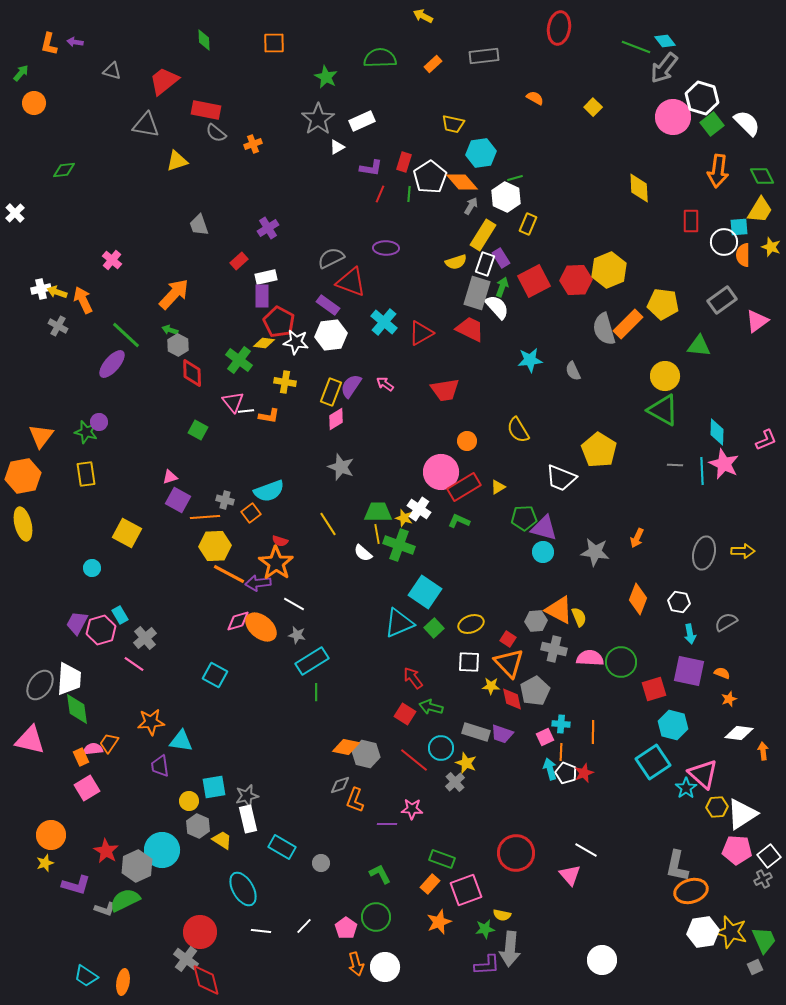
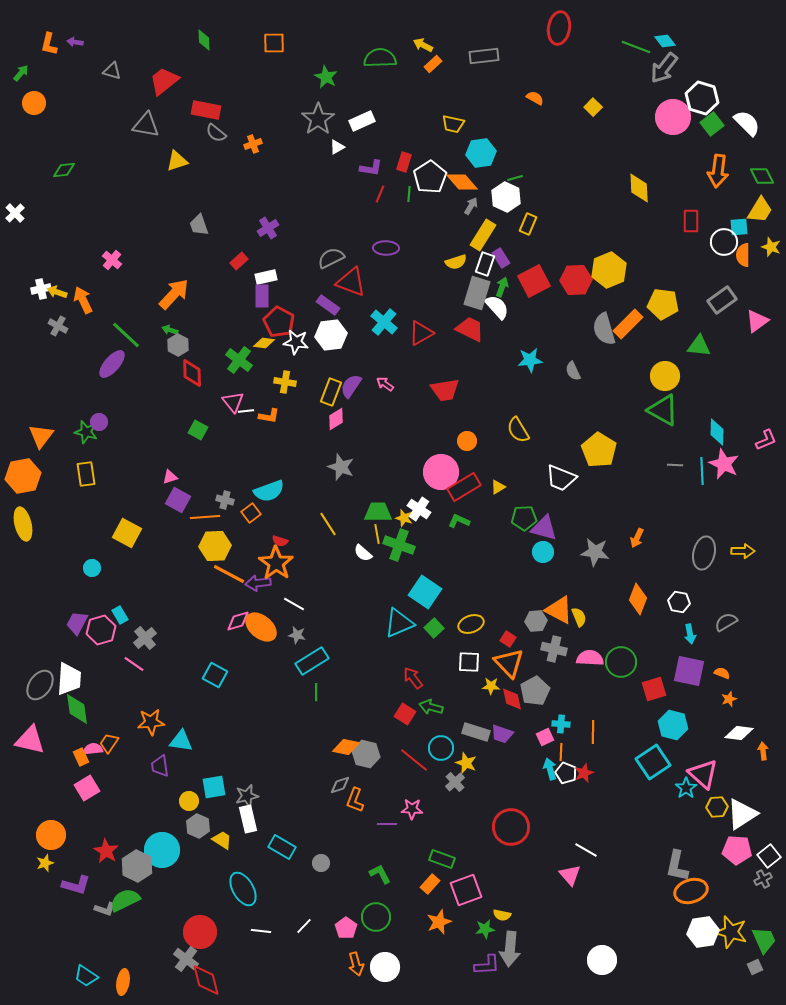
yellow arrow at (423, 16): moved 29 px down
red circle at (516, 853): moved 5 px left, 26 px up
gray hexagon at (137, 866): rotated 8 degrees counterclockwise
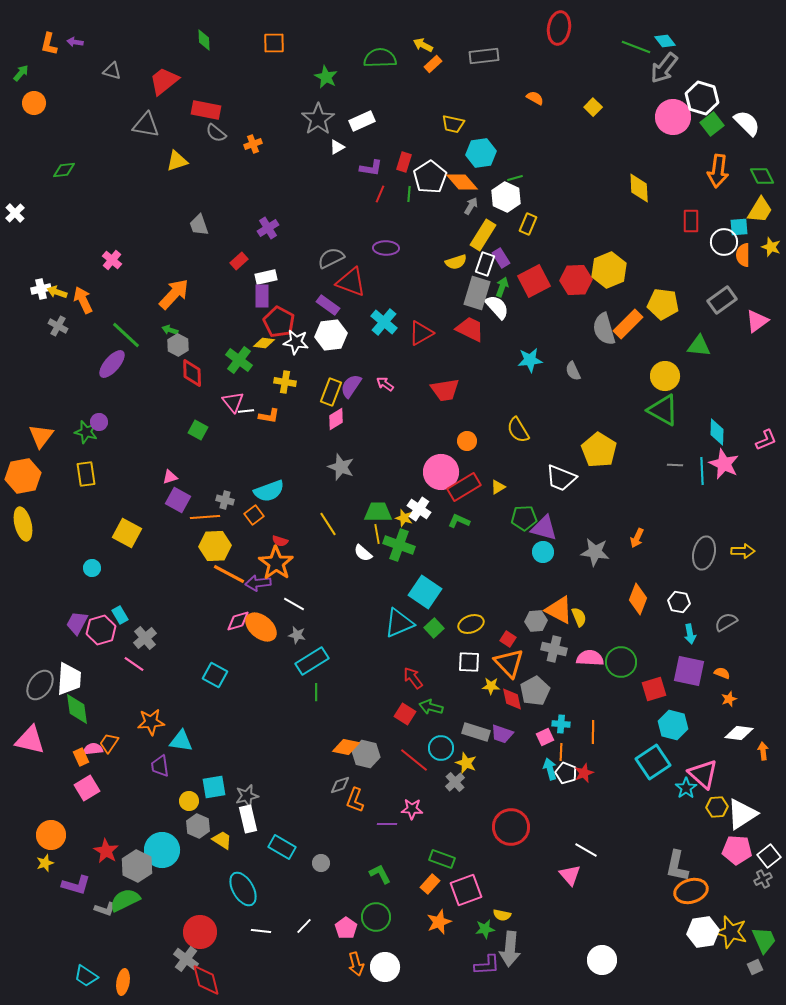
orange square at (251, 513): moved 3 px right, 2 px down
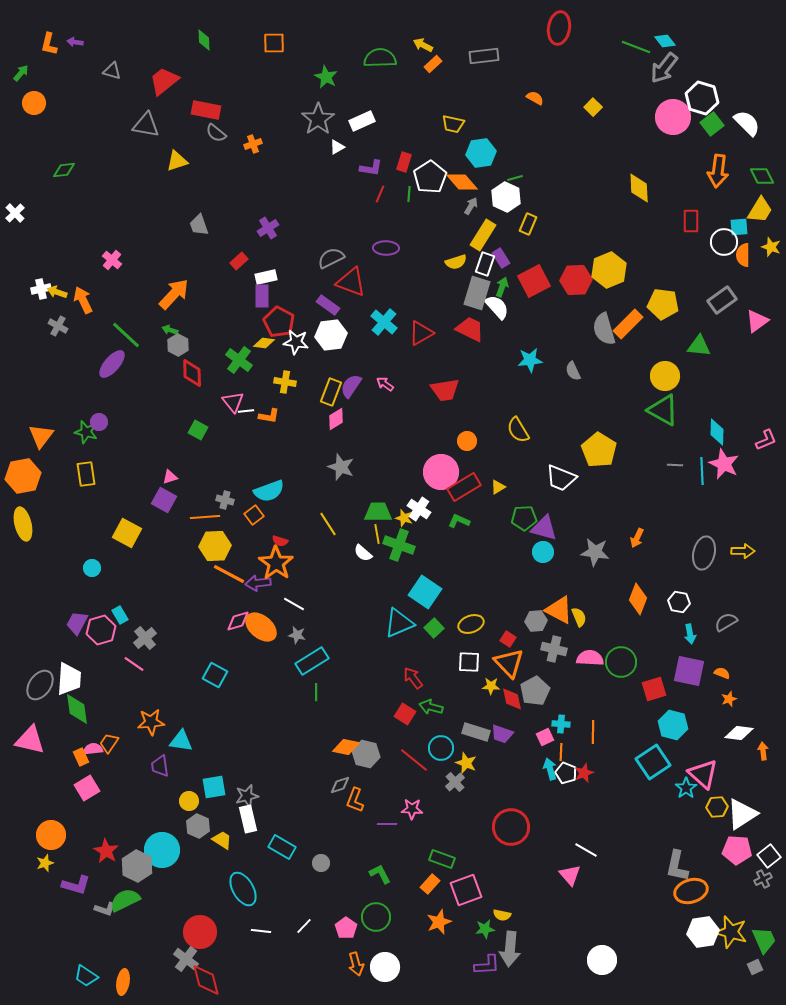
purple square at (178, 500): moved 14 px left
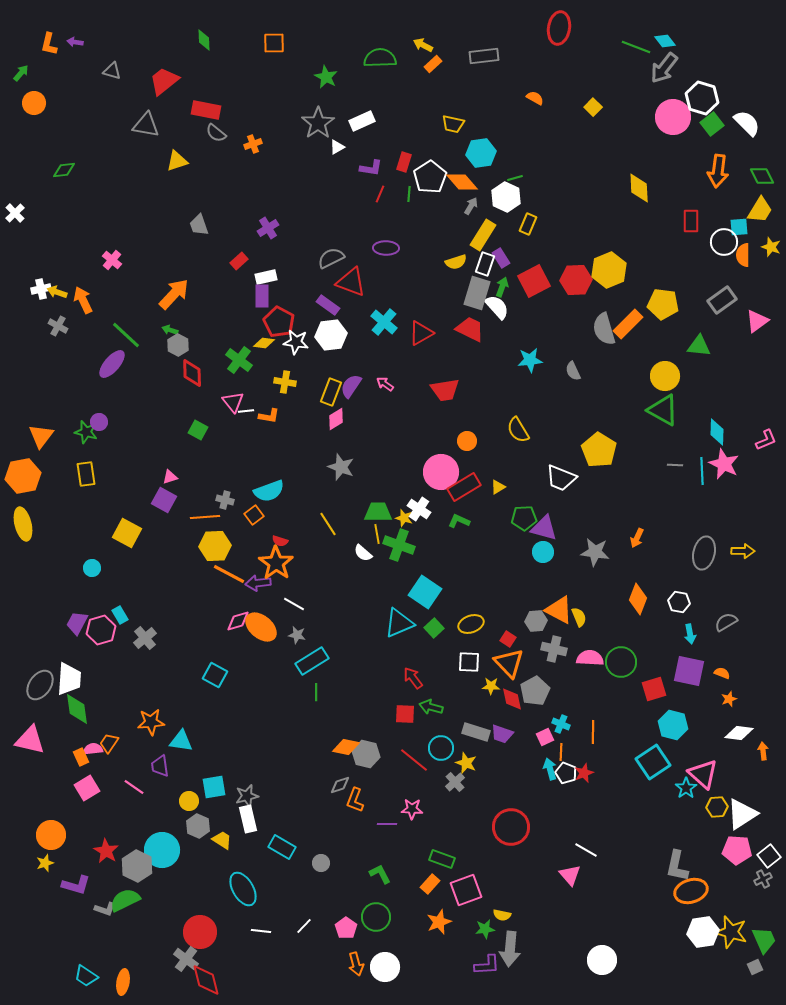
gray star at (318, 119): moved 4 px down
pink line at (134, 664): moved 123 px down
red square at (405, 714): rotated 30 degrees counterclockwise
cyan cross at (561, 724): rotated 18 degrees clockwise
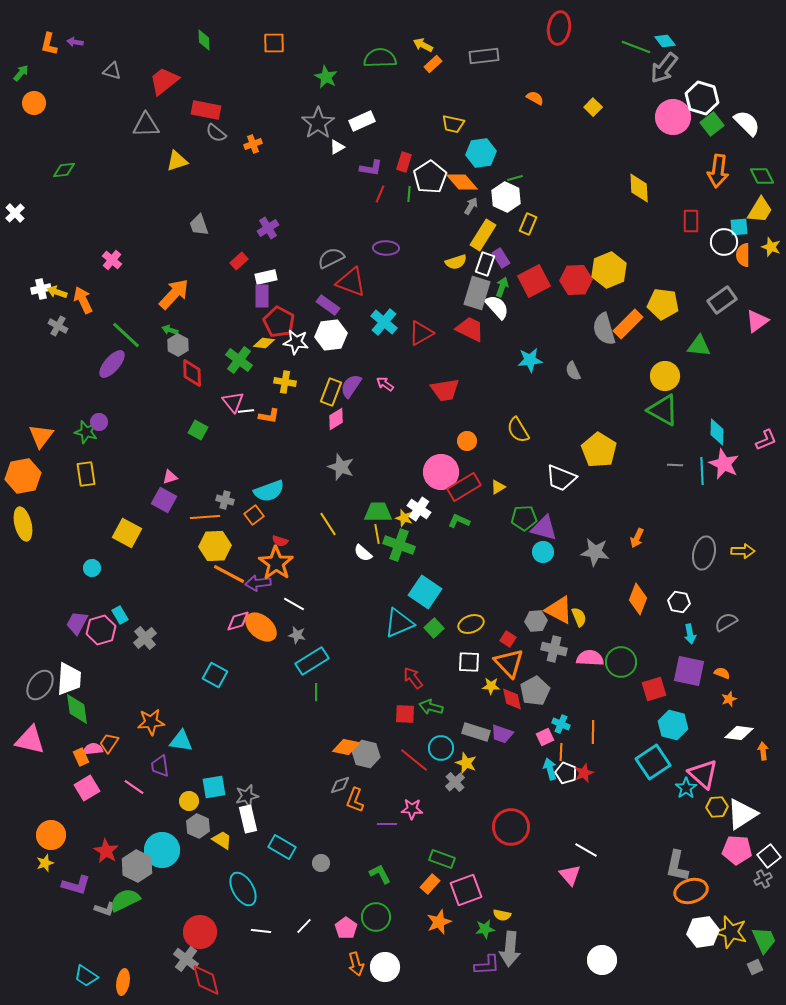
gray triangle at (146, 125): rotated 12 degrees counterclockwise
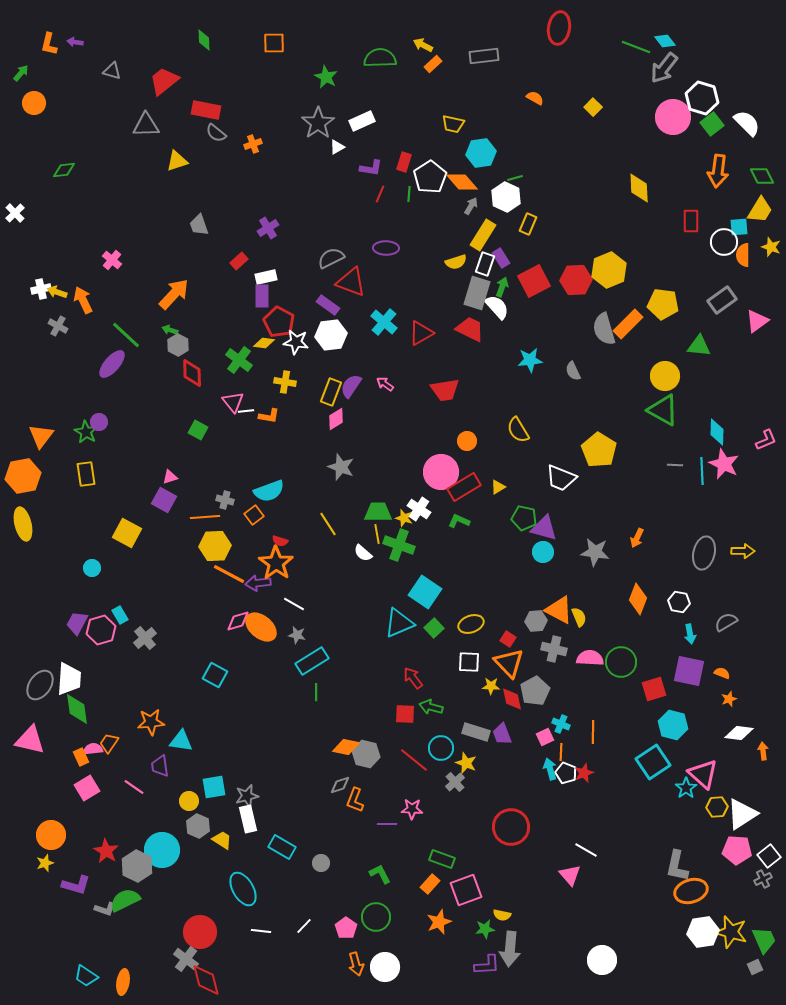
green star at (86, 432): rotated 15 degrees clockwise
green pentagon at (524, 518): rotated 15 degrees clockwise
purple trapezoid at (502, 734): rotated 50 degrees clockwise
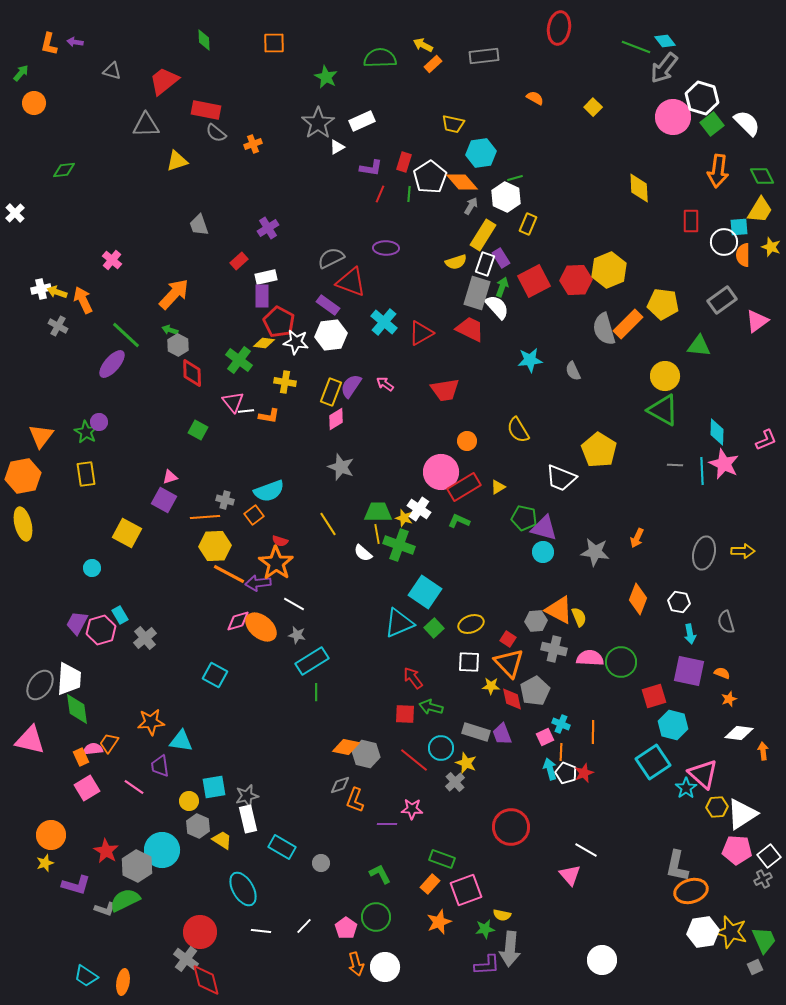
gray semicircle at (726, 622): rotated 75 degrees counterclockwise
red square at (654, 689): moved 7 px down
